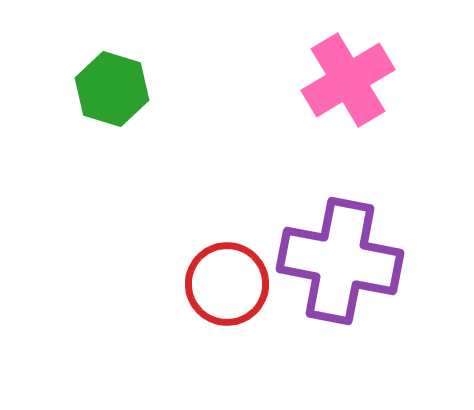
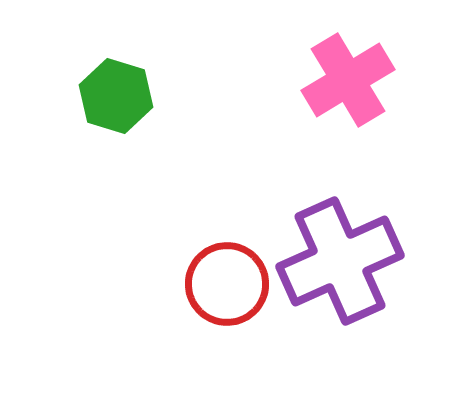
green hexagon: moved 4 px right, 7 px down
purple cross: rotated 35 degrees counterclockwise
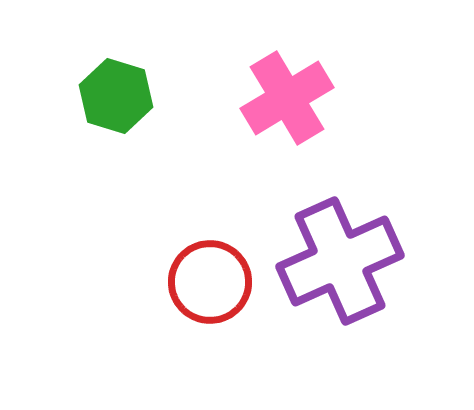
pink cross: moved 61 px left, 18 px down
red circle: moved 17 px left, 2 px up
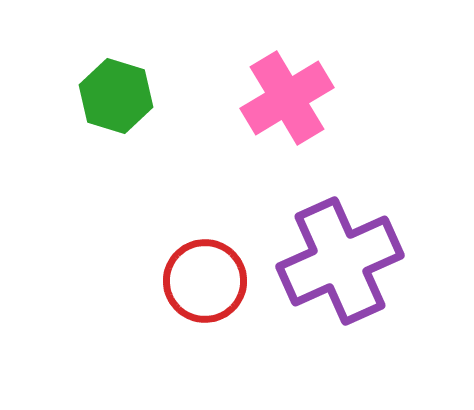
red circle: moved 5 px left, 1 px up
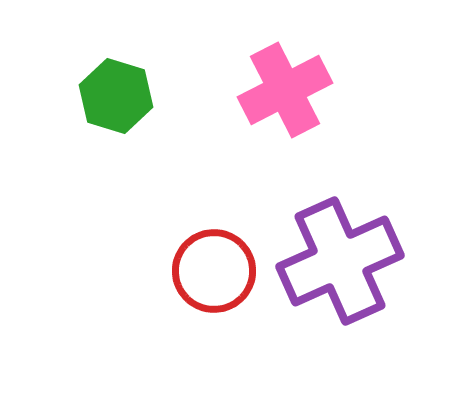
pink cross: moved 2 px left, 8 px up; rotated 4 degrees clockwise
red circle: moved 9 px right, 10 px up
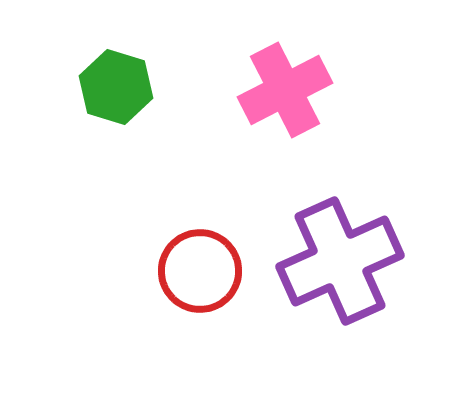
green hexagon: moved 9 px up
red circle: moved 14 px left
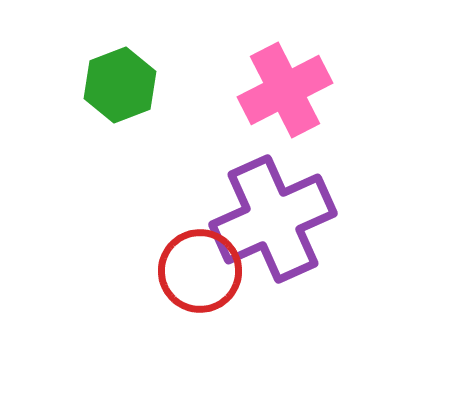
green hexagon: moved 4 px right, 2 px up; rotated 22 degrees clockwise
purple cross: moved 67 px left, 42 px up
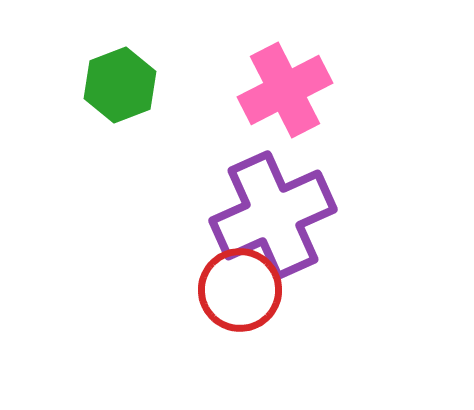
purple cross: moved 4 px up
red circle: moved 40 px right, 19 px down
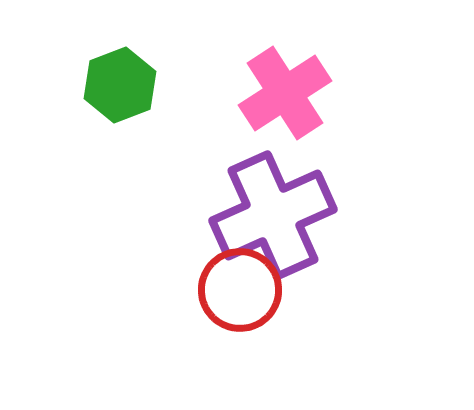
pink cross: moved 3 px down; rotated 6 degrees counterclockwise
